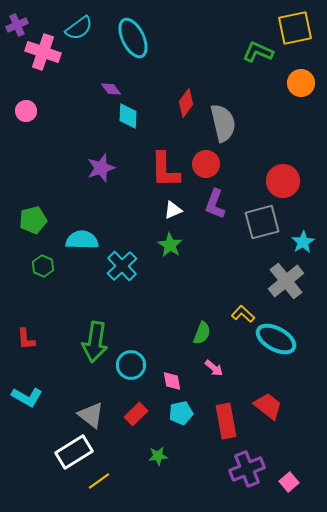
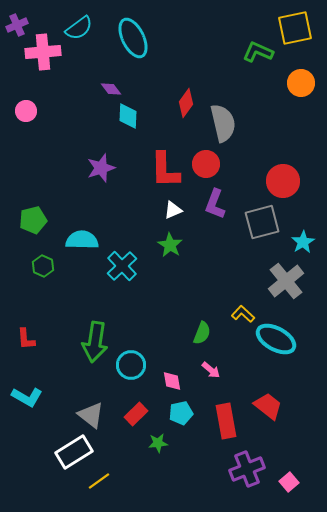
pink cross at (43, 52): rotated 24 degrees counterclockwise
pink arrow at (214, 368): moved 3 px left, 2 px down
green star at (158, 456): moved 13 px up
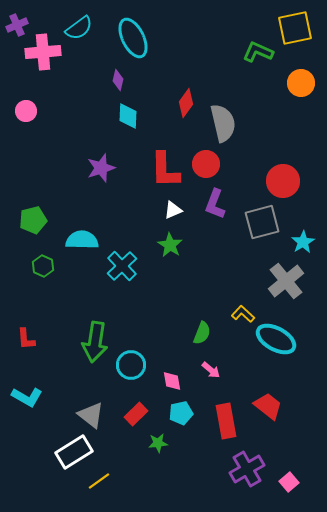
purple diamond at (111, 89): moved 7 px right, 9 px up; rotated 50 degrees clockwise
purple cross at (247, 469): rotated 8 degrees counterclockwise
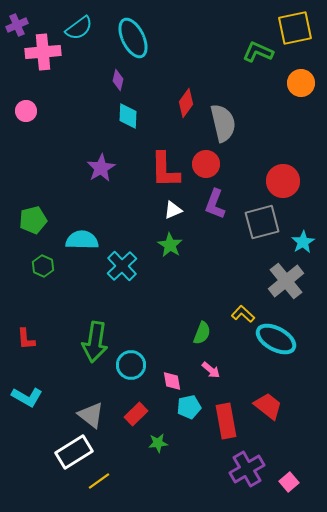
purple star at (101, 168): rotated 12 degrees counterclockwise
cyan pentagon at (181, 413): moved 8 px right, 6 px up
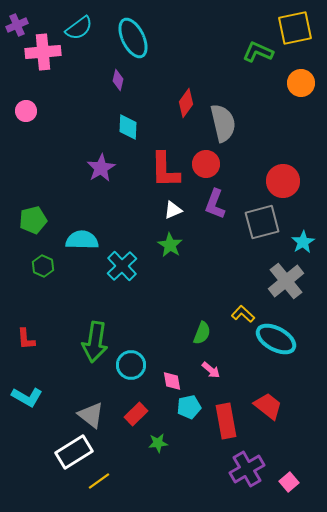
cyan diamond at (128, 116): moved 11 px down
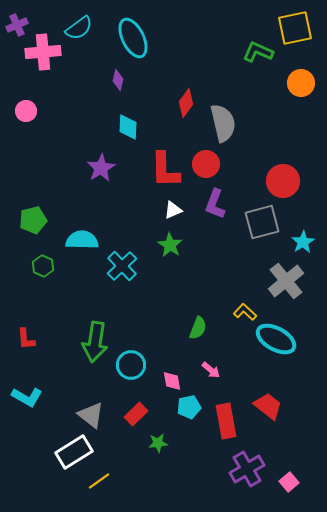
yellow L-shape at (243, 314): moved 2 px right, 2 px up
green semicircle at (202, 333): moved 4 px left, 5 px up
